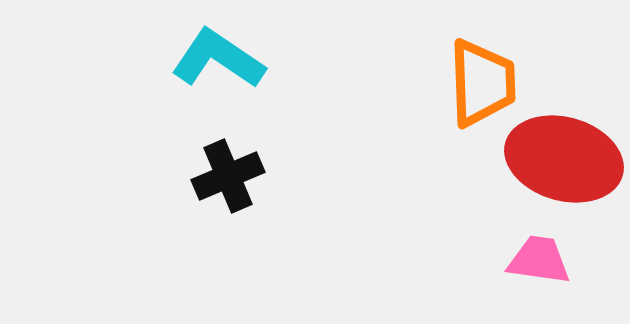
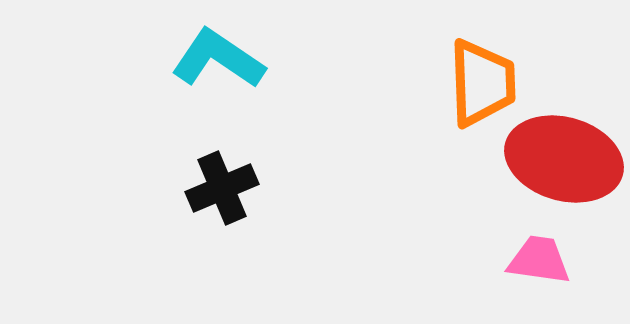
black cross: moved 6 px left, 12 px down
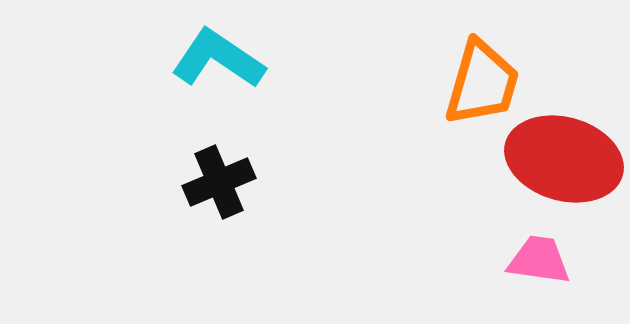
orange trapezoid: rotated 18 degrees clockwise
black cross: moved 3 px left, 6 px up
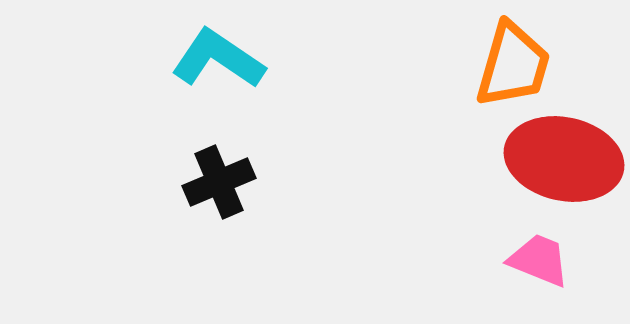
orange trapezoid: moved 31 px right, 18 px up
red ellipse: rotated 4 degrees counterclockwise
pink trapezoid: rotated 14 degrees clockwise
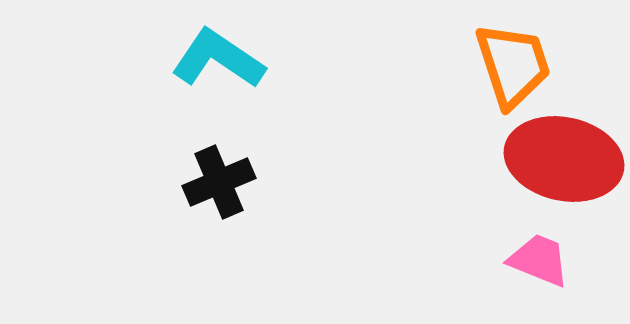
orange trapezoid: rotated 34 degrees counterclockwise
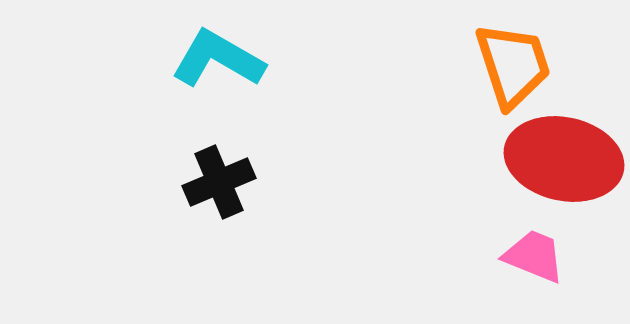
cyan L-shape: rotated 4 degrees counterclockwise
pink trapezoid: moved 5 px left, 4 px up
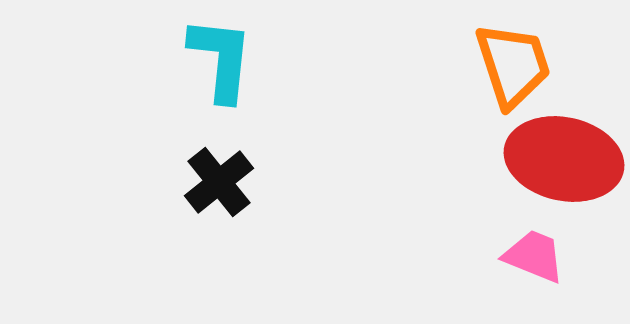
cyan L-shape: moved 3 px right; rotated 66 degrees clockwise
black cross: rotated 16 degrees counterclockwise
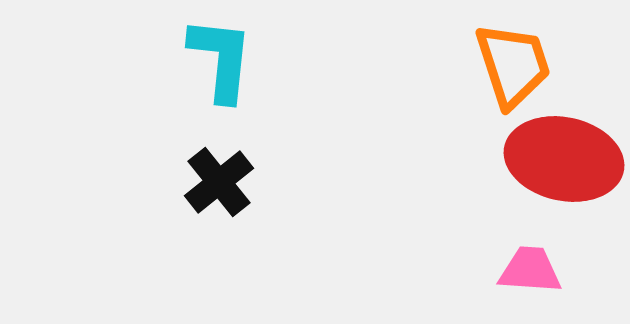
pink trapezoid: moved 4 px left, 14 px down; rotated 18 degrees counterclockwise
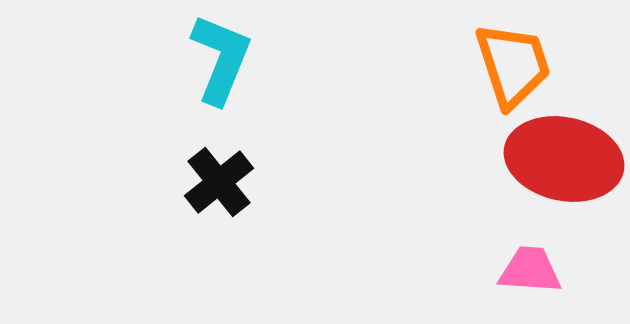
cyan L-shape: rotated 16 degrees clockwise
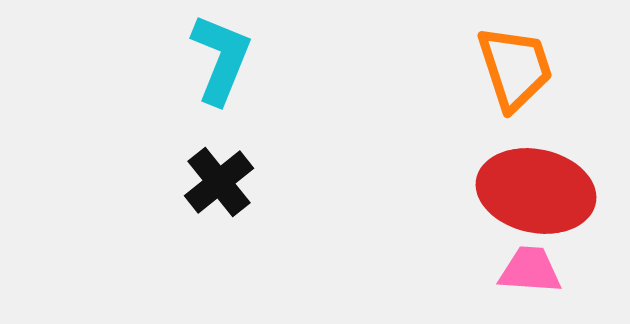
orange trapezoid: moved 2 px right, 3 px down
red ellipse: moved 28 px left, 32 px down
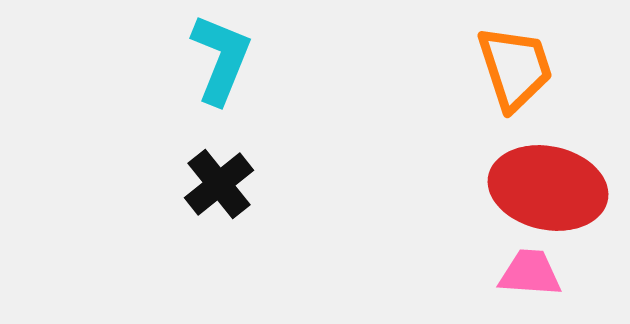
black cross: moved 2 px down
red ellipse: moved 12 px right, 3 px up
pink trapezoid: moved 3 px down
